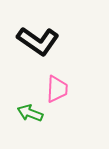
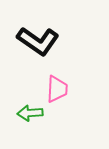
green arrow: rotated 25 degrees counterclockwise
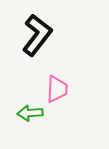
black L-shape: moved 1 px left, 6 px up; rotated 87 degrees counterclockwise
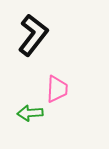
black L-shape: moved 4 px left
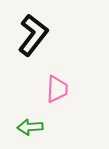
green arrow: moved 14 px down
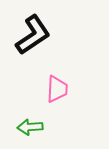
black L-shape: rotated 18 degrees clockwise
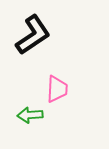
green arrow: moved 12 px up
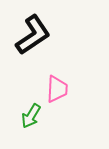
green arrow: moved 1 px right, 1 px down; rotated 55 degrees counterclockwise
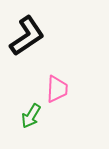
black L-shape: moved 6 px left, 1 px down
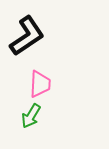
pink trapezoid: moved 17 px left, 5 px up
